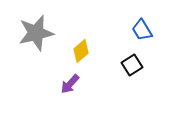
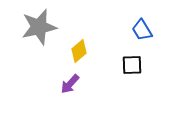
gray star: moved 3 px right, 6 px up
yellow diamond: moved 2 px left
black square: rotated 30 degrees clockwise
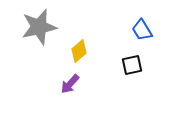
black square: rotated 10 degrees counterclockwise
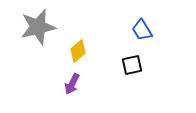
gray star: moved 1 px left
yellow diamond: moved 1 px left
purple arrow: moved 2 px right; rotated 15 degrees counterclockwise
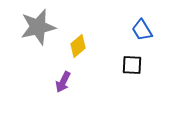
yellow diamond: moved 5 px up
black square: rotated 15 degrees clockwise
purple arrow: moved 9 px left, 2 px up
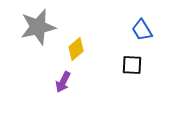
yellow diamond: moved 2 px left, 3 px down
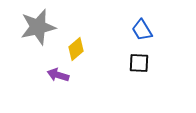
black square: moved 7 px right, 2 px up
purple arrow: moved 5 px left, 7 px up; rotated 80 degrees clockwise
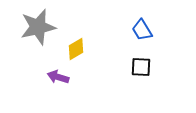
yellow diamond: rotated 10 degrees clockwise
black square: moved 2 px right, 4 px down
purple arrow: moved 2 px down
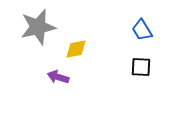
yellow diamond: rotated 20 degrees clockwise
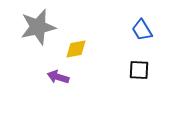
black square: moved 2 px left, 3 px down
